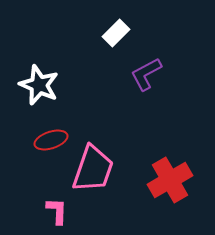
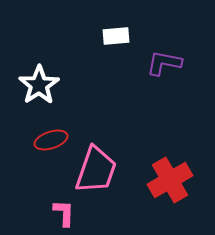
white rectangle: moved 3 px down; rotated 40 degrees clockwise
purple L-shape: moved 18 px right, 11 px up; rotated 39 degrees clockwise
white star: rotated 15 degrees clockwise
pink trapezoid: moved 3 px right, 1 px down
pink L-shape: moved 7 px right, 2 px down
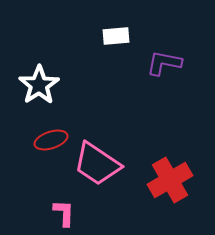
pink trapezoid: moved 1 px right, 6 px up; rotated 105 degrees clockwise
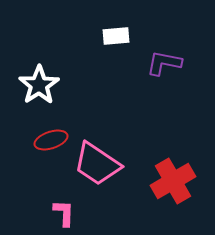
red cross: moved 3 px right, 1 px down
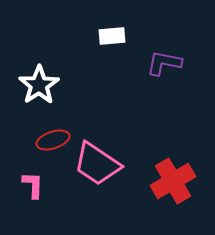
white rectangle: moved 4 px left
red ellipse: moved 2 px right
pink L-shape: moved 31 px left, 28 px up
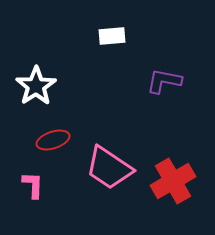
purple L-shape: moved 18 px down
white star: moved 3 px left, 1 px down
pink trapezoid: moved 12 px right, 4 px down
